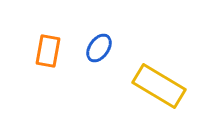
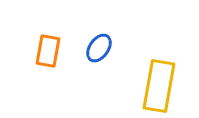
yellow rectangle: rotated 69 degrees clockwise
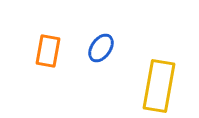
blue ellipse: moved 2 px right
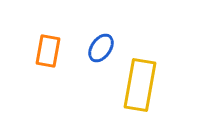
yellow rectangle: moved 19 px left, 1 px up
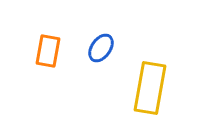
yellow rectangle: moved 10 px right, 3 px down
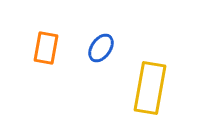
orange rectangle: moved 2 px left, 3 px up
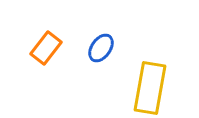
orange rectangle: rotated 28 degrees clockwise
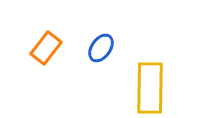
yellow rectangle: rotated 9 degrees counterclockwise
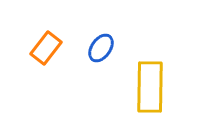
yellow rectangle: moved 1 px up
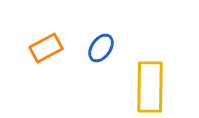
orange rectangle: rotated 24 degrees clockwise
